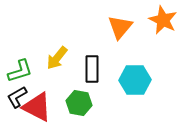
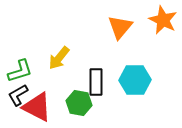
yellow arrow: moved 2 px right
black rectangle: moved 4 px right, 13 px down
black L-shape: moved 1 px right, 2 px up
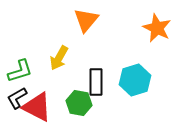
orange star: moved 6 px left, 8 px down
orange triangle: moved 34 px left, 7 px up
yellow arrow: rotated 10 degrees counterclockwise
cyan hexagon: rotated 16 degrees counterclockwise
black L-shape: moved 1 px left, 3 px down
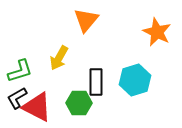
orange star: moved 4 px down
green hexagon: rotated 10 degrees counterclockwise
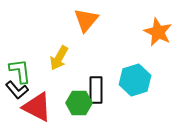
orange star: moved 1 px right
green L-shape: rotated 80 degrees counterclockwise
black rectangle: moved 8 px down
black L-shape: moved 8 px up; rotated 100 degrees counterclockwise
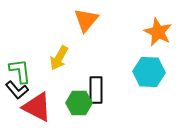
cyan hexagon: moved 14 px right, 8 px up; rotated 20 degrees clockwise
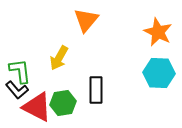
cyan hexagon: moved 10 px right, 1 px down
green hexagon: moved 16 px left; rotated 10 degrees counterclockwise
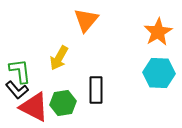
orange star: rotated 16 degrees clockwise
red triangle: moved 3 px left
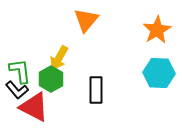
orange star: moved 1 px left, 2 px up
green hexagon: moved 12 px left, 24 px up; rotated 20 degrees counterclockwise
